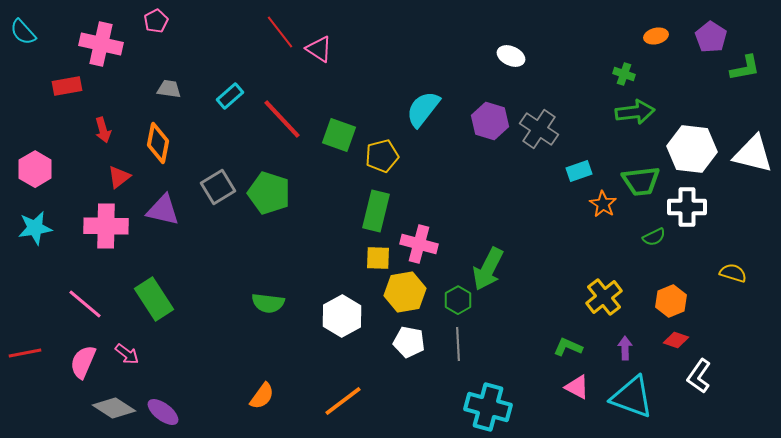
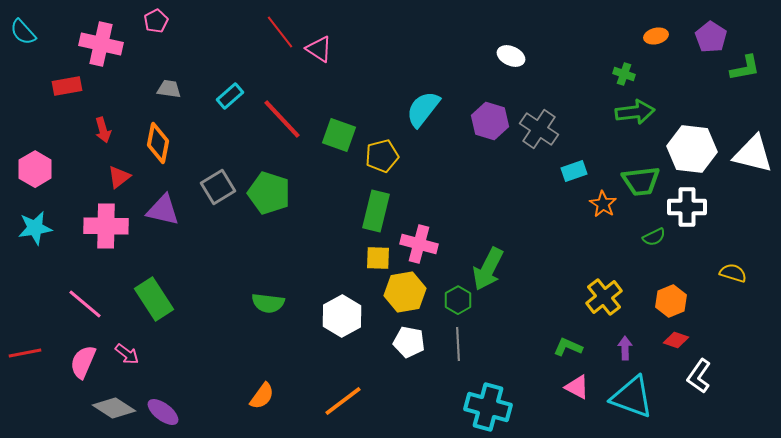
cyan rectangle at (579, 171): moved 5 px left
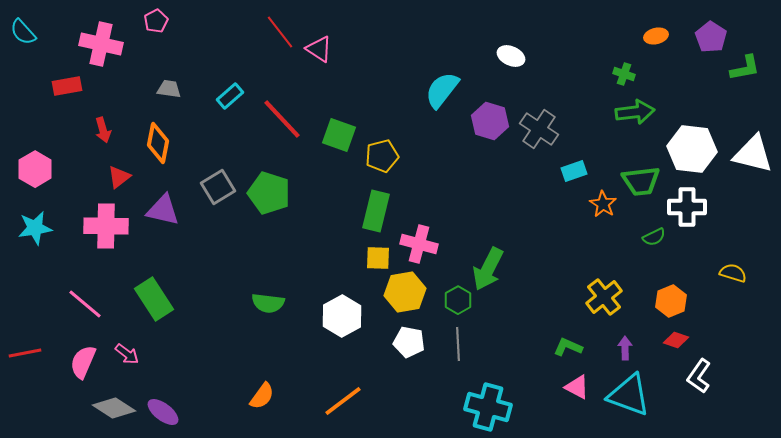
cyan semicircle at (423, 109): moved 19 px right, 19 px up
cyan triangle at (632, 397): moved 3 px left, 2 px up
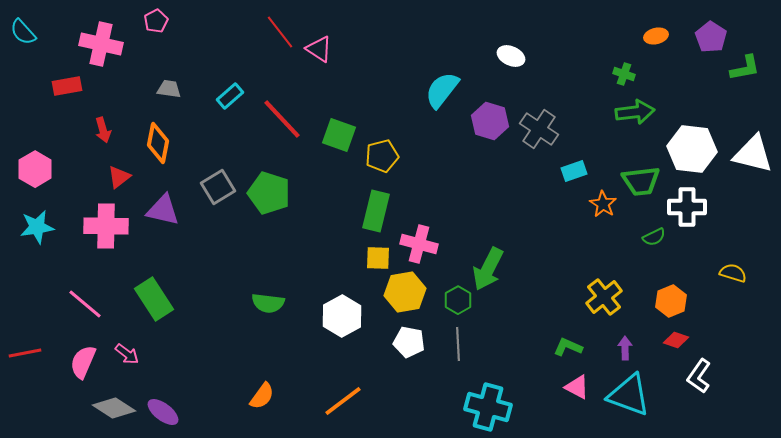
cyan star at (35, 228): moved 2 px right, 1 px up
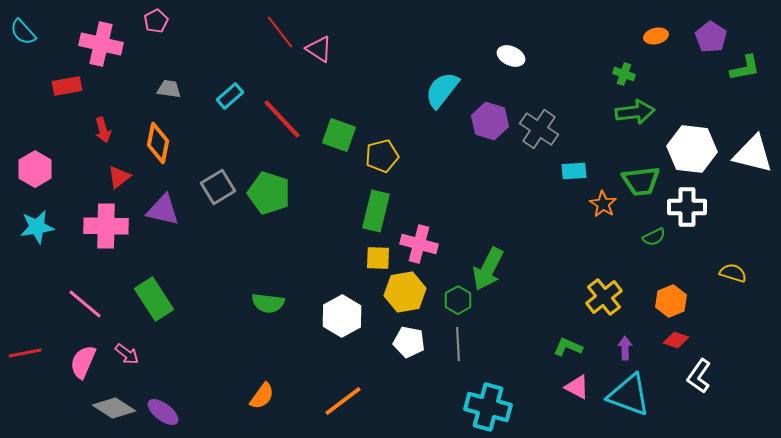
cyan rectangle at (574, 171): rotated 15 degrees clockwise
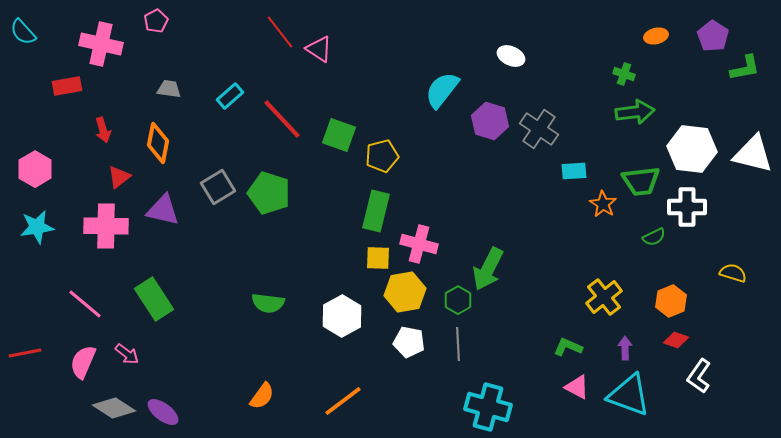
purple pentagon at (711, 37): moved 2 px right, 1 px up
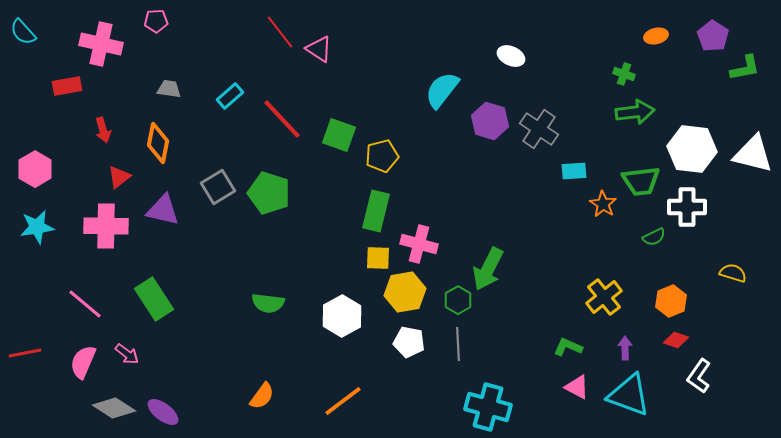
pink pentagon at (156, 21): rotated 25 degrees clockwise
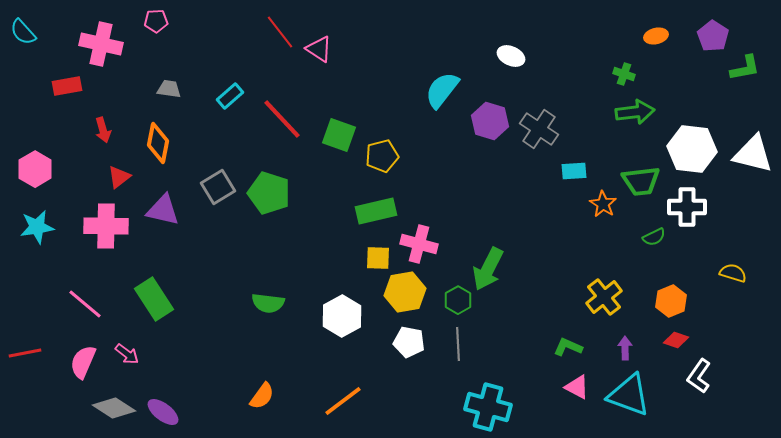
green rectangle at (376, 211): rotated 63 degrees clockwise
